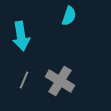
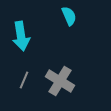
cyan semicircle: rotated 42 degrees counterclockwise
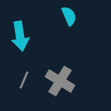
cyan arrow: moved 1 px left
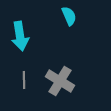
gray line: rotated 24 degrees counterclockwise
